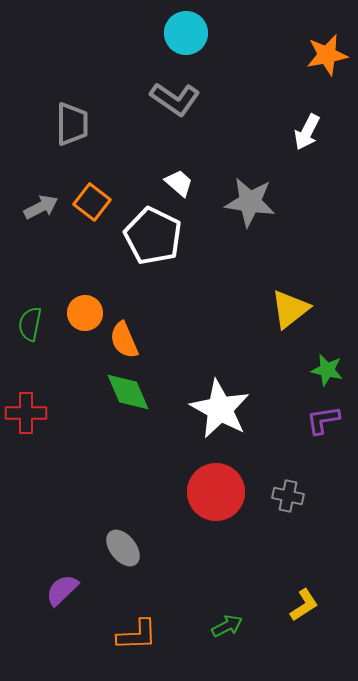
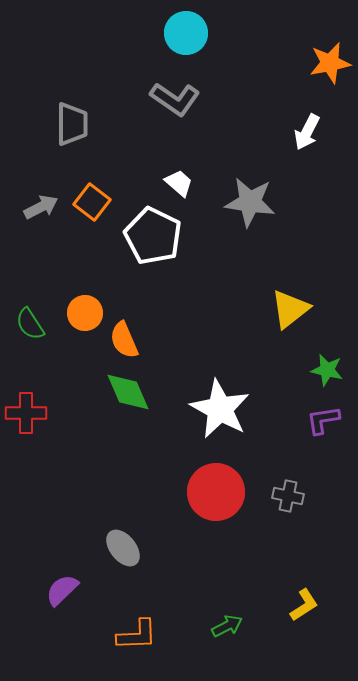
orange star: moved 3 px right, 8 px down
green semicircle: rotated 44 degrees counterclockwise
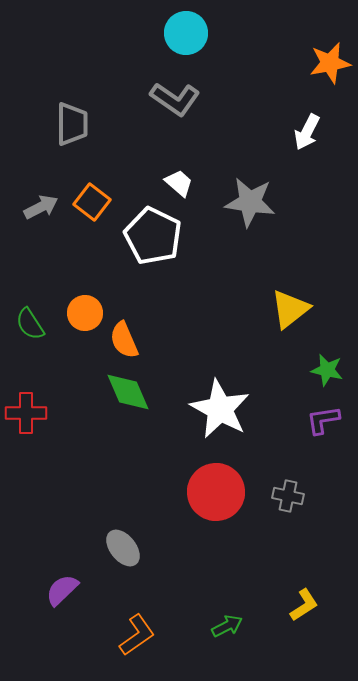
orange L-shape: rotated 33 degrees counterclockwise
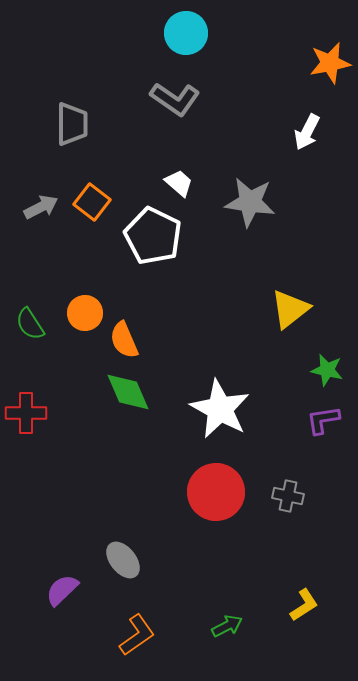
gray ellipse: moved 12 px down
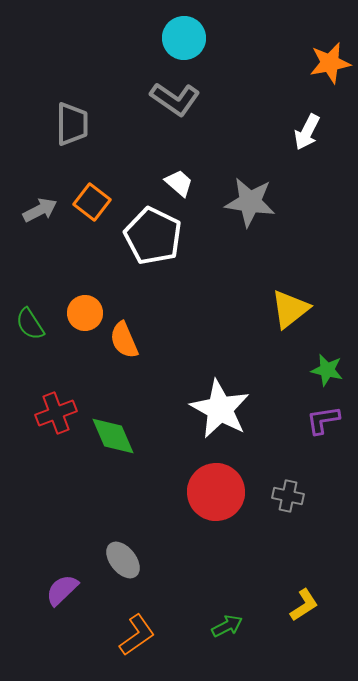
cyan circle: moved 2 px left, 5 px down
gray arrow: moved 1 px left, 3 px down
green diamond: moved 15 px left, 44 px down
red cross: moved 30 px right; rotated 21 degrees counterclockwise
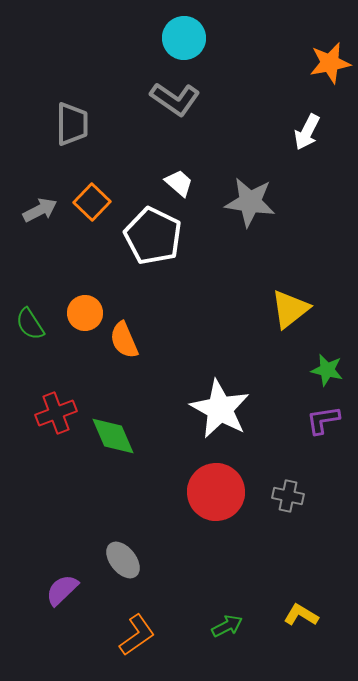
orange square: rotated 6 degrees clockwise
yellow L-shape: moved 3 px left, 10 px down; rotated 116 degrees counterclockwise
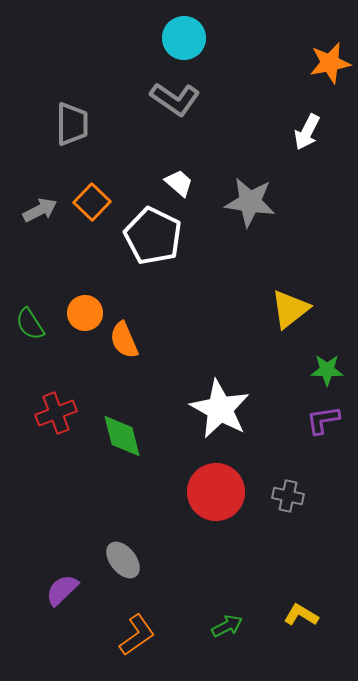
green star: rotated 12 degrees counterclockwise
green diamond: moved 9 px right; rotated 9 degrees clockwise
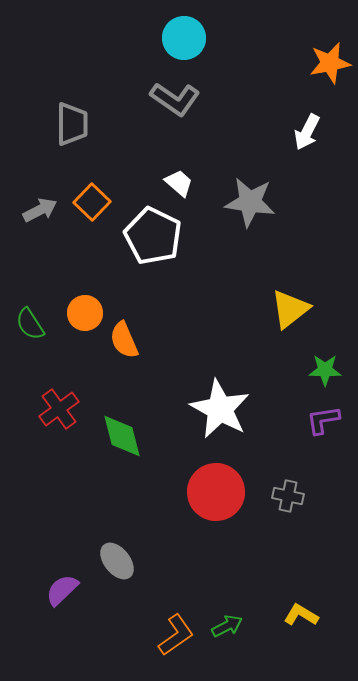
green star: moved 2 px left
red cross: moved 3 px right, 4 px up; rotated 15 degrees counterclockwise
gray ellipse: moved 6 px left, 1 px down
orange L-shape: moved 39 px right
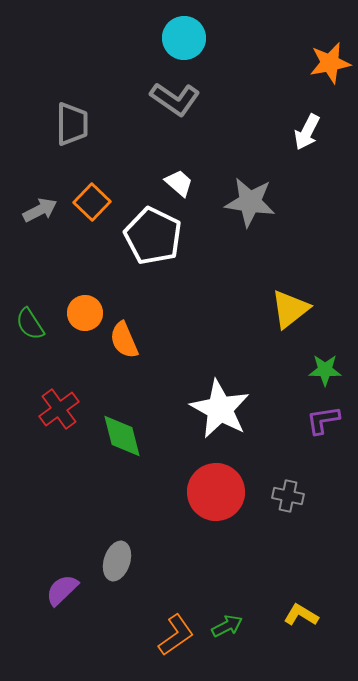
gray ellipse: rotated 57 degrees clockwise
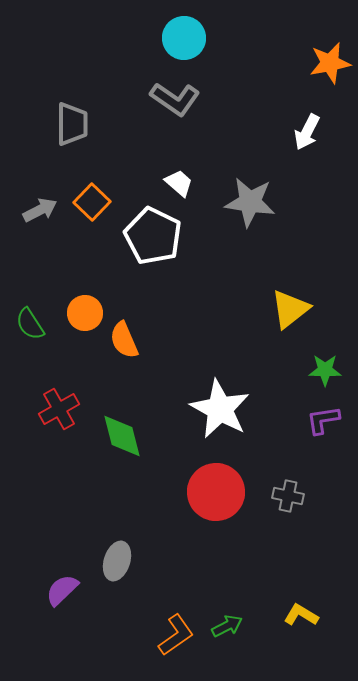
red cross: rotated 6 degrees clockwise
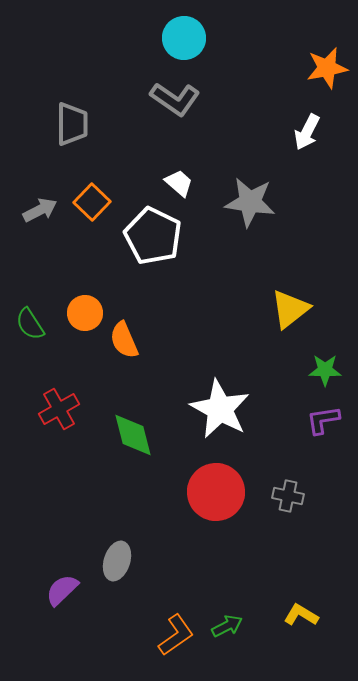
orange star: moved 3 px left, 5 px down
green diamond: moved 11 px right, 1 px up
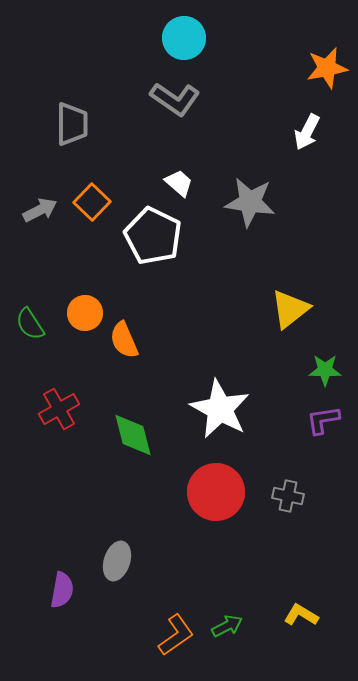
purple semicircle: rotated 144 degrees clockwise
